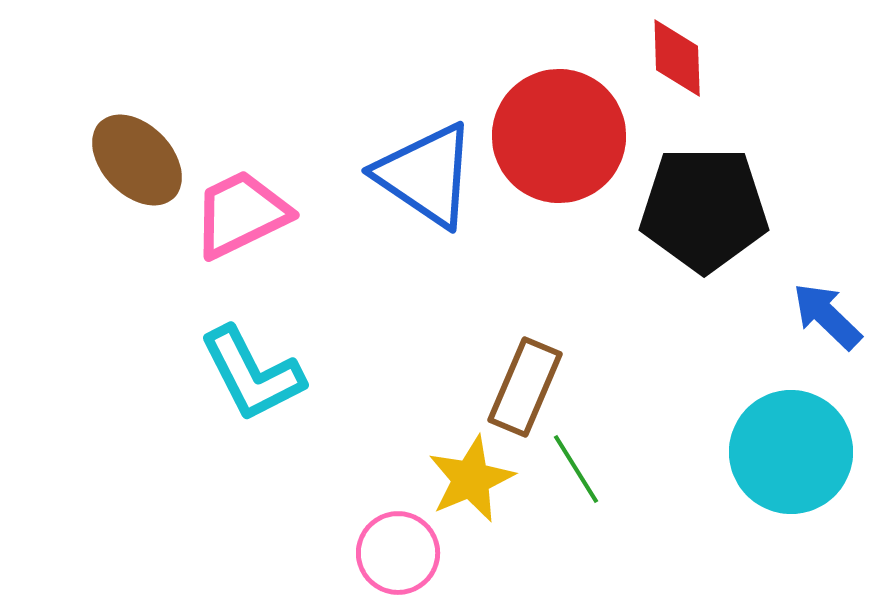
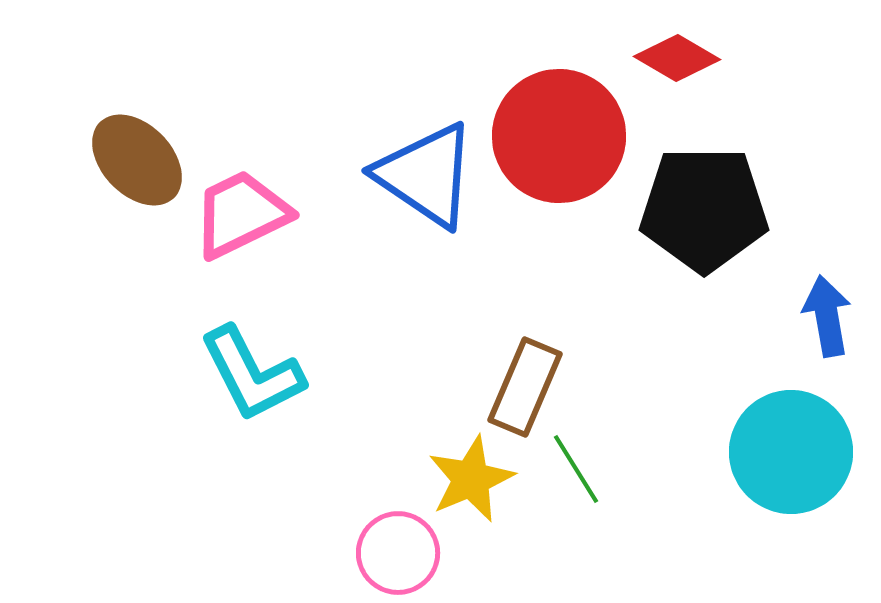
red diamond: rotated 58 degrees counterclockwise
blue arrow: rotated 36 degrees clockwise
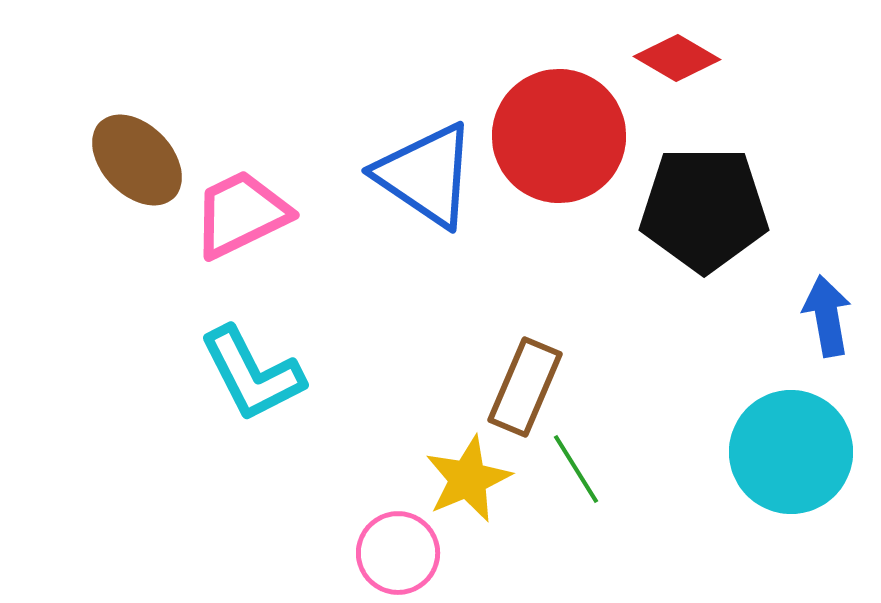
yellow star: moved 3 px left
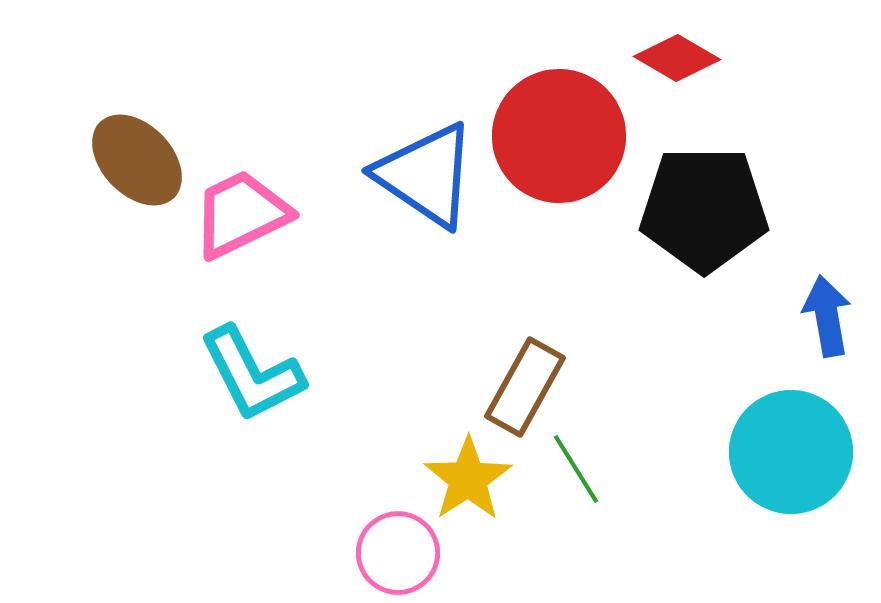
brown rectangle: rotated 6 degrees clockwise
yellow star: rotated 10 degrees counterclockwise
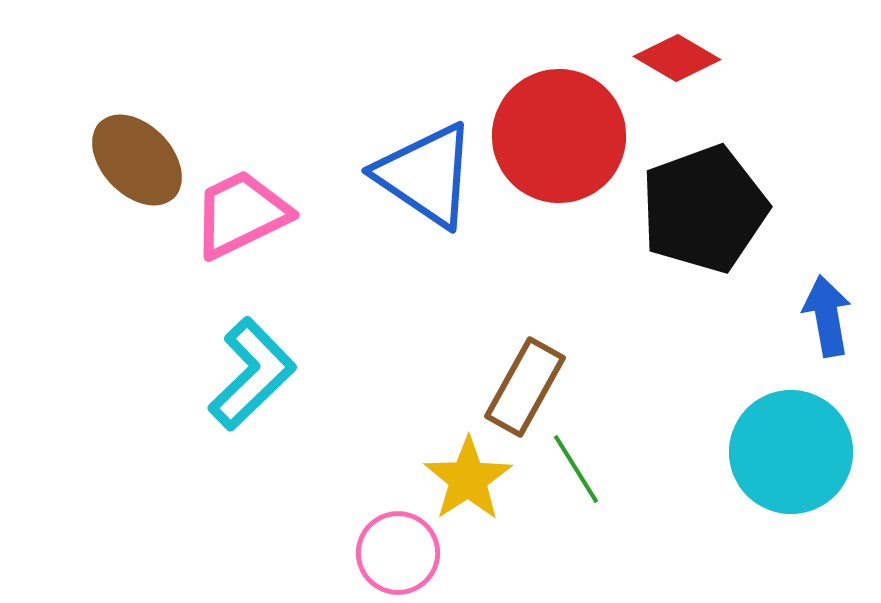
black pentagon: rotated 20 degrees counterclockwise
cyan L-shape: rotated 107 degrees counterclockwise
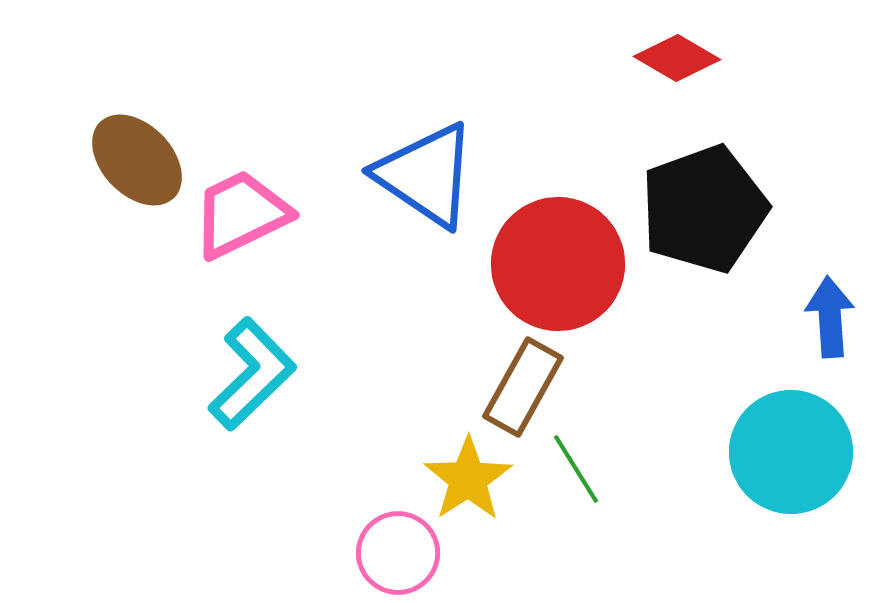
red circle: moved 1 px left, 128 px down
blue arrow: moved 3 px right, 1 px down; rotated 6 degrees clockwise
brown rectangle: moved 2 px left
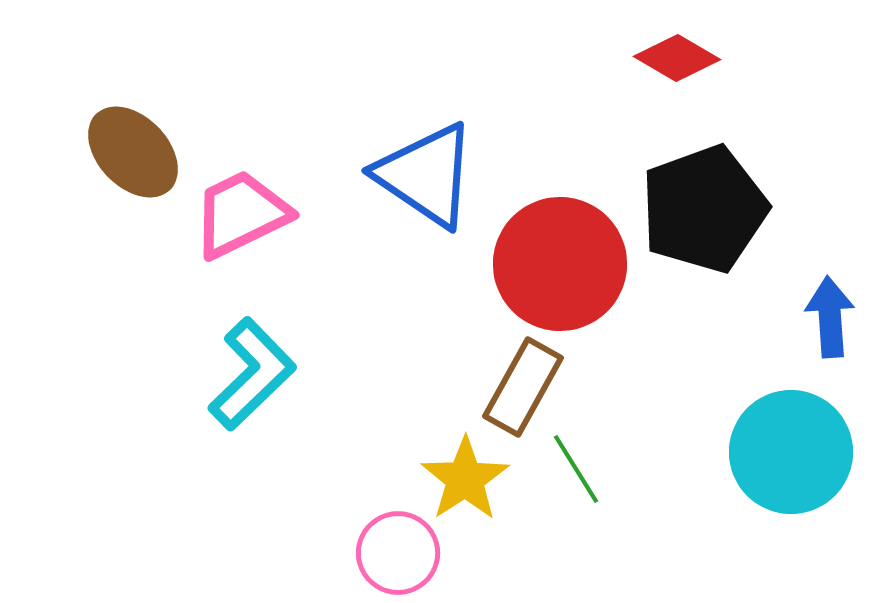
brown ellipse: moved 4 px left, 8 px up
red circle: moved 2 px right
yellow star: moved 3 px left
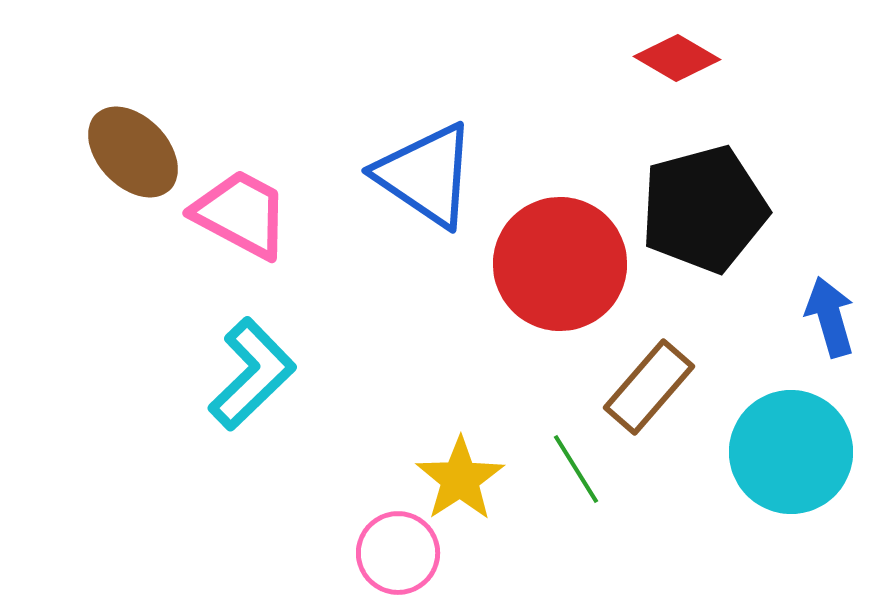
black pentagon: rotated 5 degrees clockwise
pink trapezoid: rotated 54 degrees clockwise
blue arrow: rotated 12 degrees counterclockwise
brown rectangle: moved 126 px right; rotated 12 degrees clockwise
yellow star: moved 5 px left
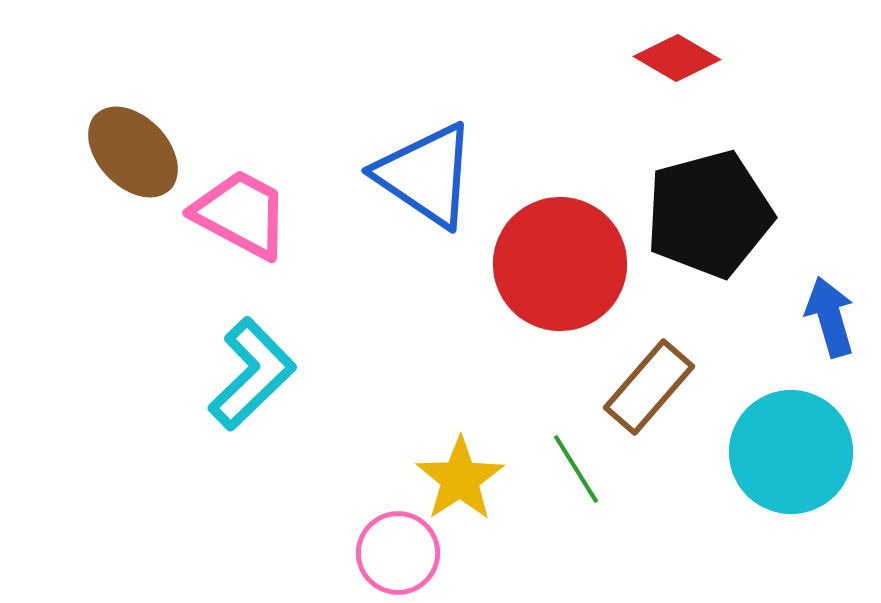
black pentagon: moved 5 px right, 5 px down
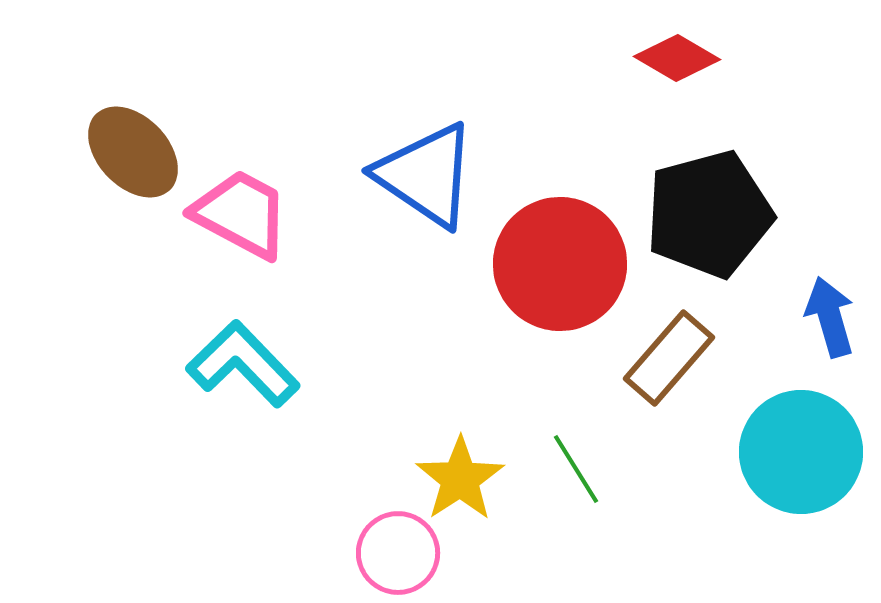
cyan L-shape: moved 9 px left, 10 px up; rotated 90 degrees counterclockwise
brown rectangle: moved 20 px right, 29 px up
cyan circle: moved 10 px right
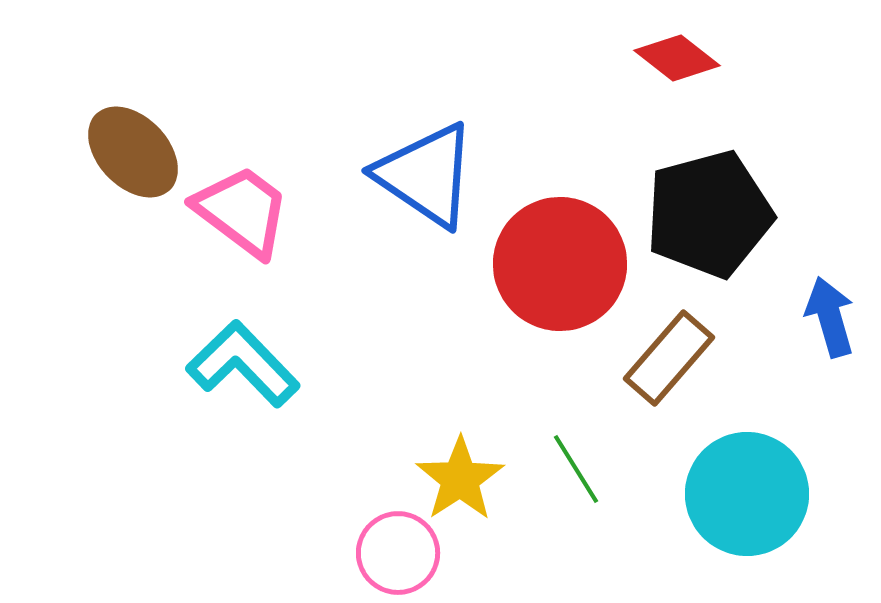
red diamond: rotated 8 degrees clockwise
pink trapezoid: moved 1 px right, 3 px up; rotated 9 degrees clockwise
cyan circle: moved 54 px left, 42 px down
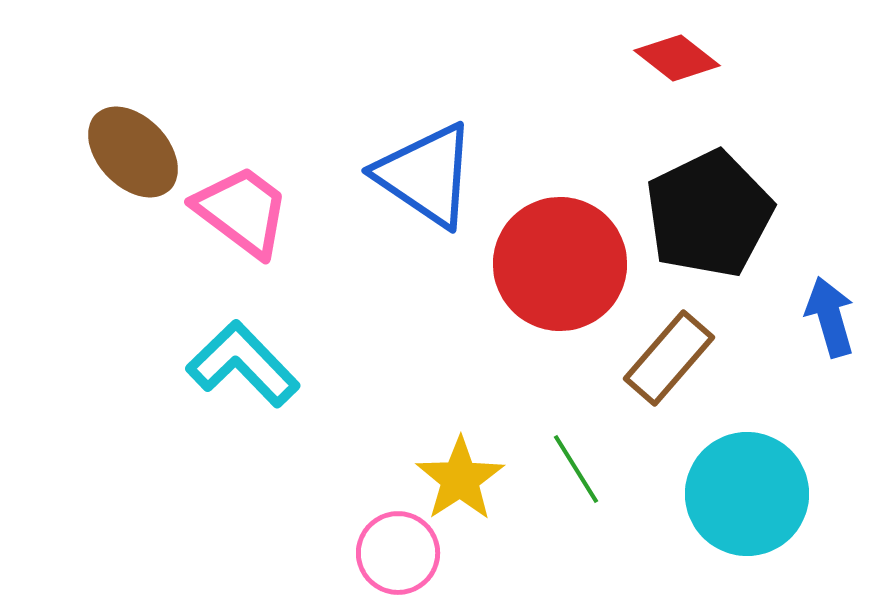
black pentagon: rotated 11 degrees counterclockwise
